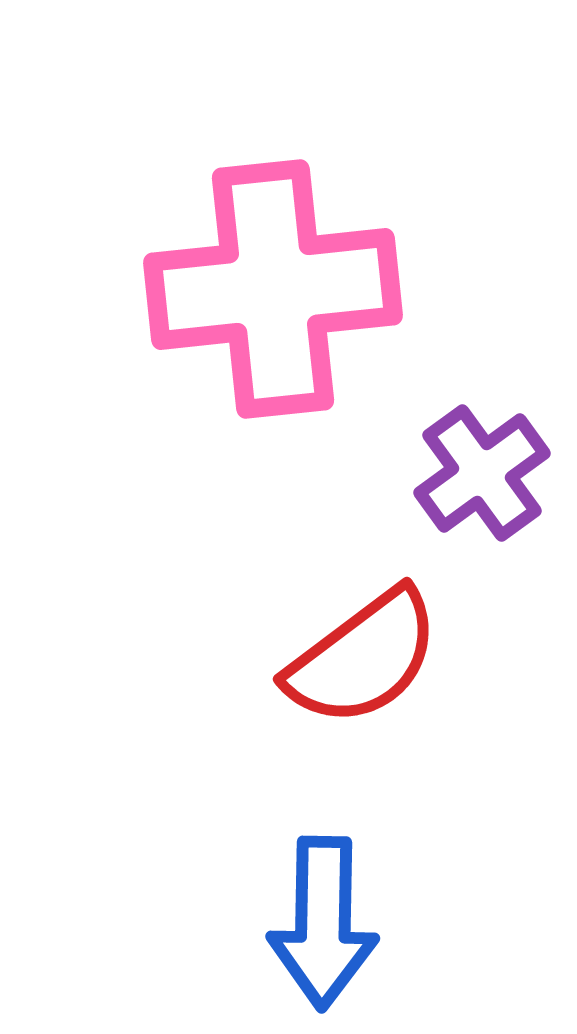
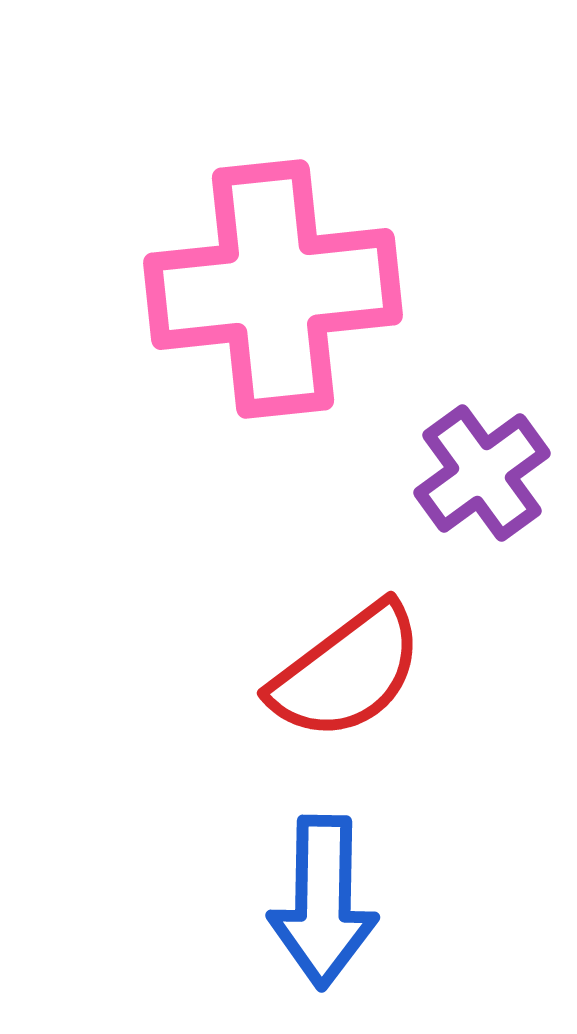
red semicircle: moved 16 px left, 14 px down
blue arrow: moved 21 px up
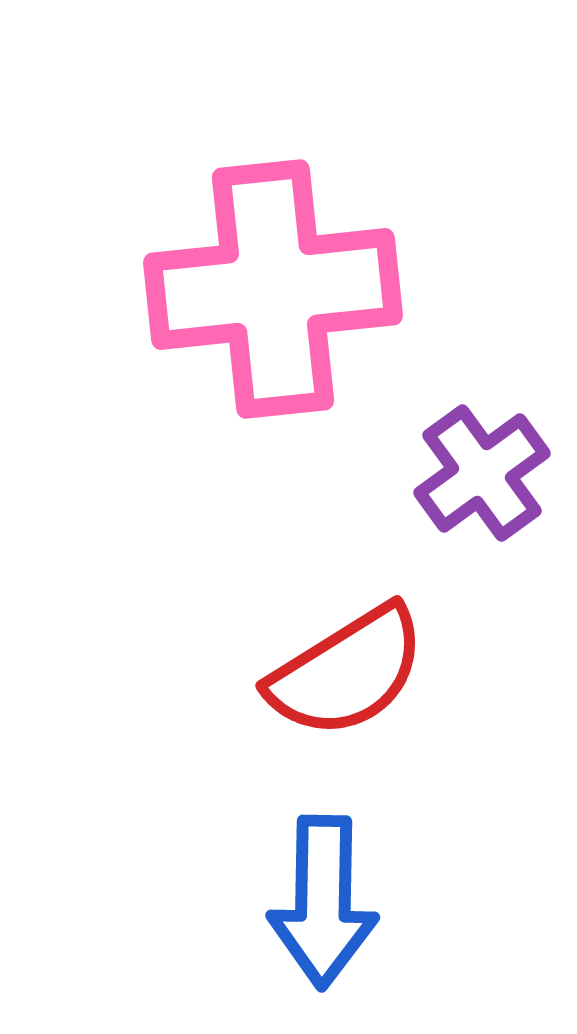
red semicircle: rotated 5 degrees clockwise
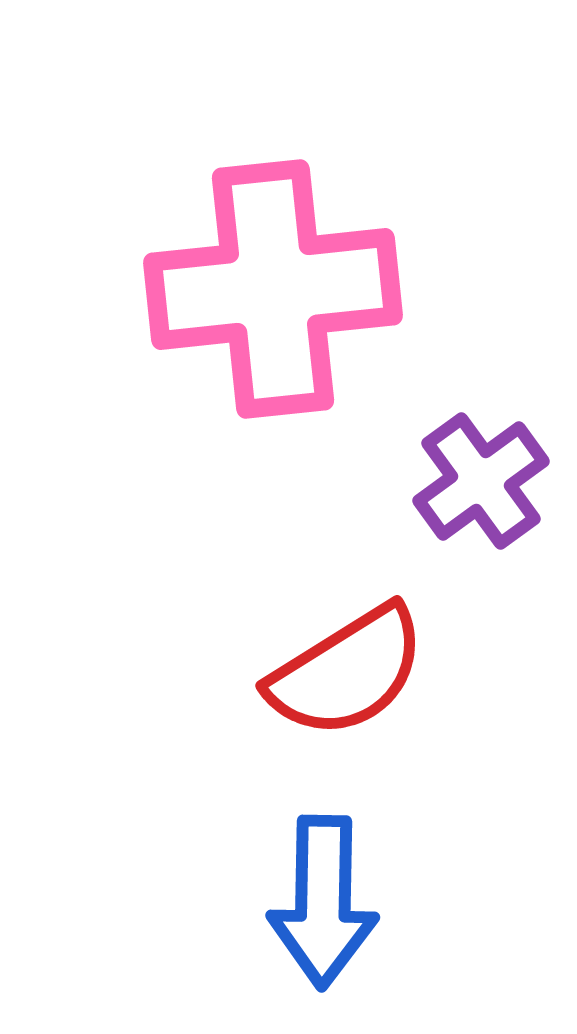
purple cross: moved 1 px left, 8 px down
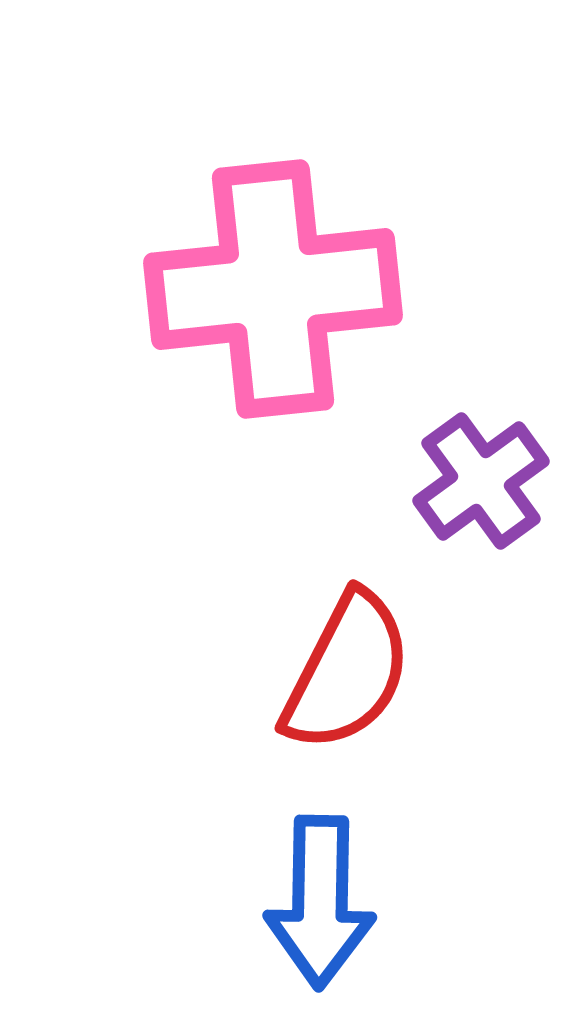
red semicircle: rotated 31 degrees counterclockwise
blue arrow: moved 3 px left
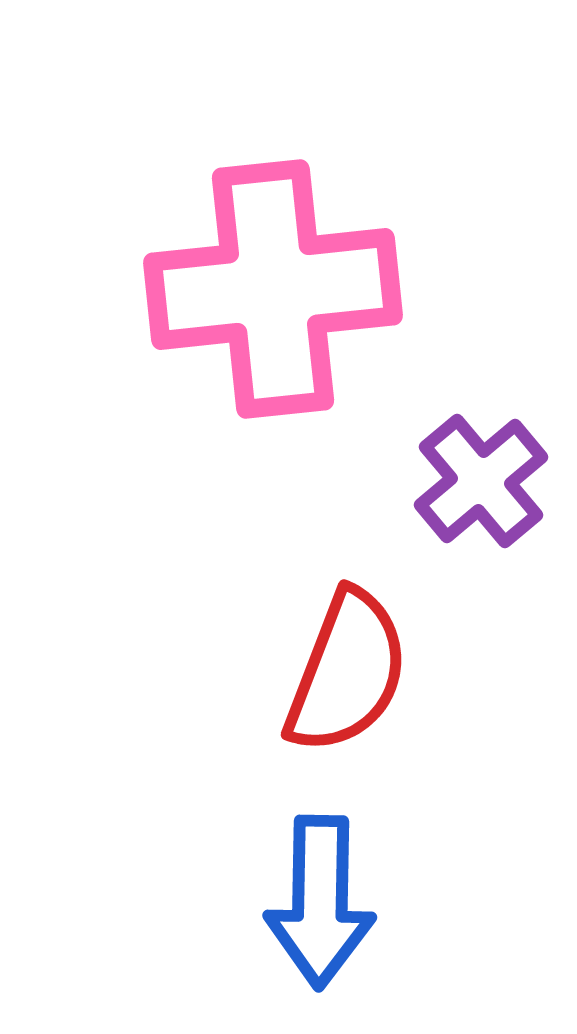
purple cross: rotated 4 degrees counterclockwise
red semicircle: rotated 6 degrees counterclockwise
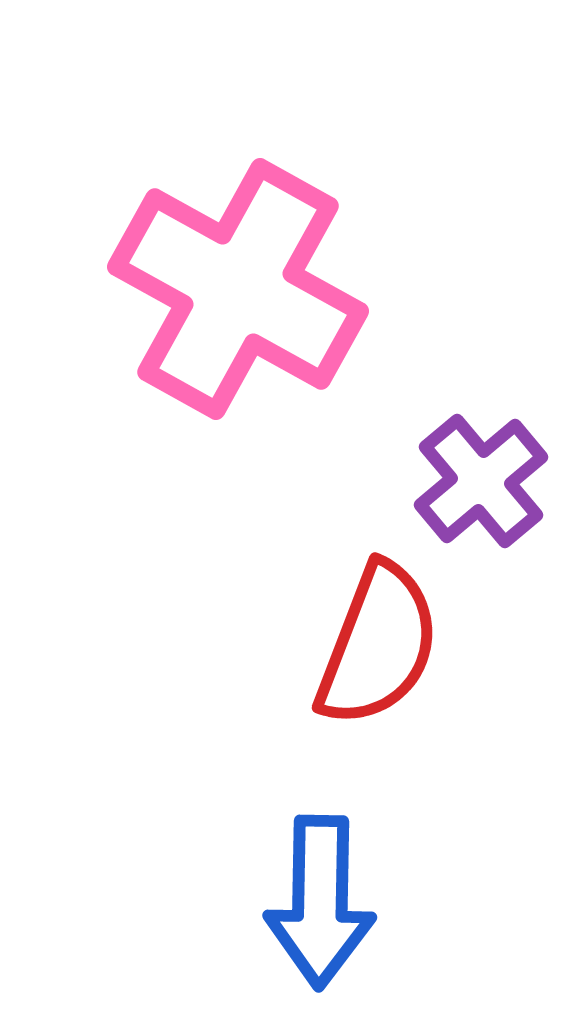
pink cross: moved 35 px left; rotated 35 degrees clockwise
red semicircle: moved 31 px right, 27 px up
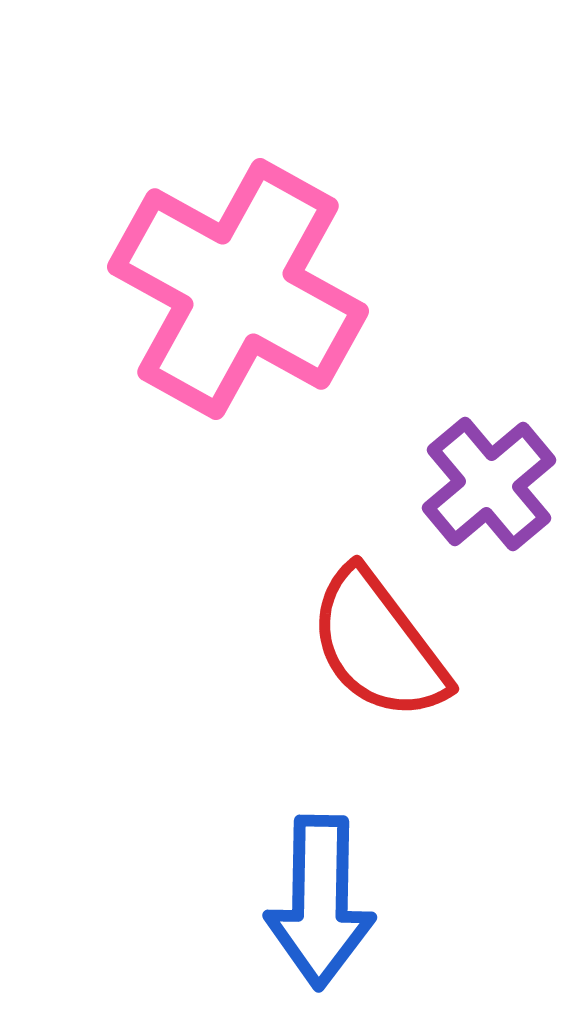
purple cross: moved 8 px right, 3 px down
red semicircle: rotated 122 degrees clockwise
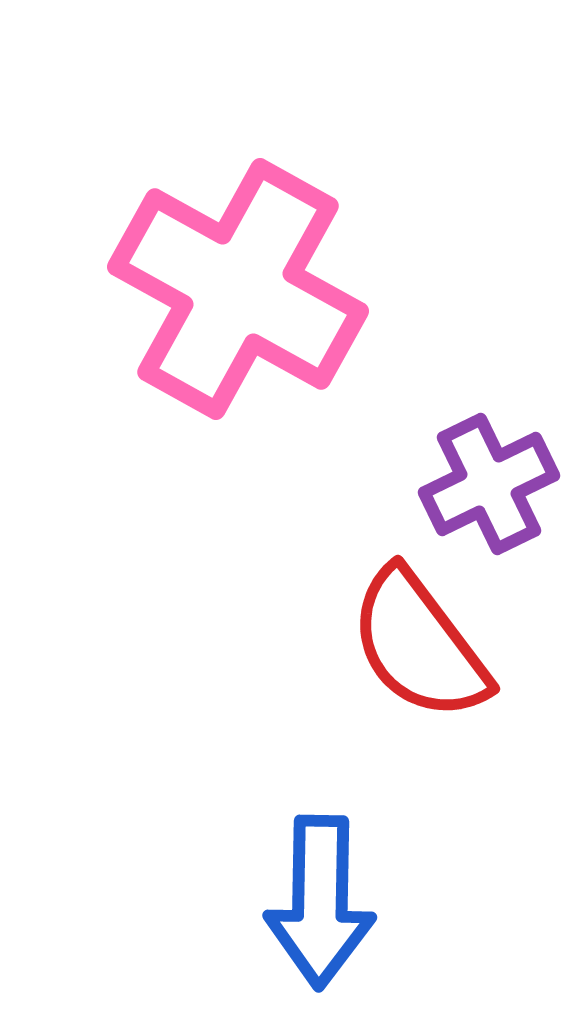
purple cross: rotated 14 degrees clockwise
red semicircle: moved 41 px right
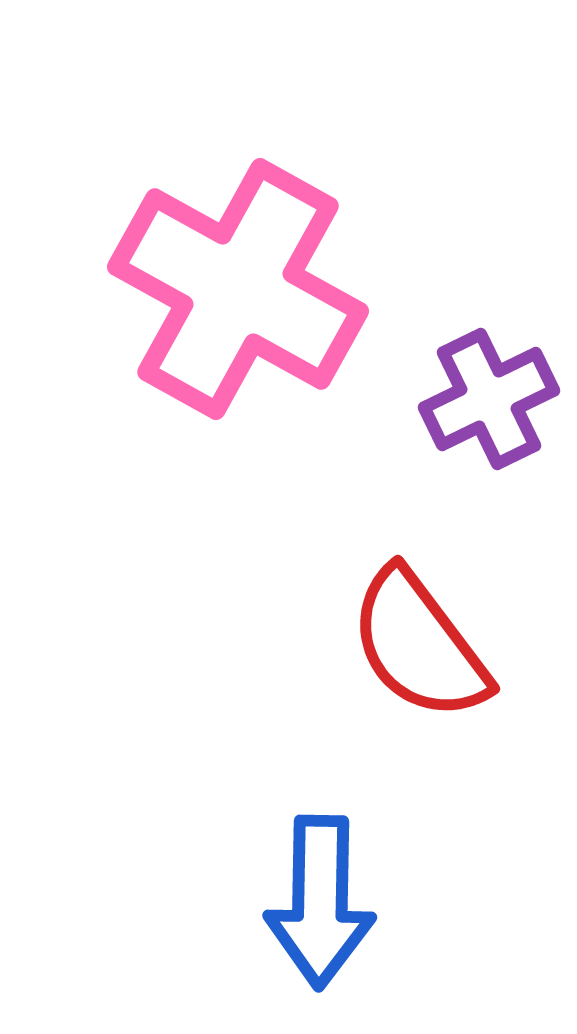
purple cross: moved 85 px up
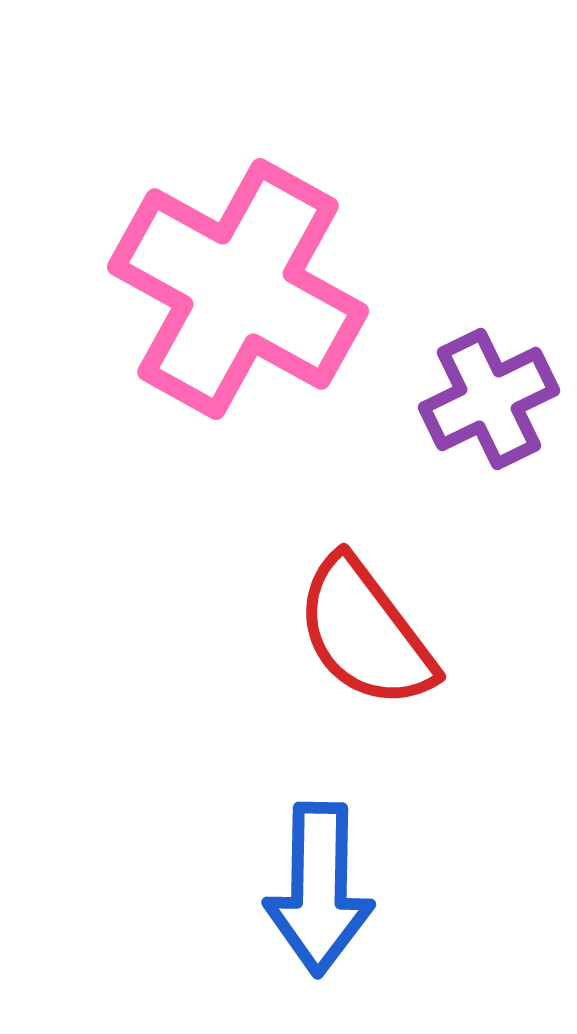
red semicircle: moved 54 px left, 12 px up
blue arrow: moved 1 px left, 13 px up
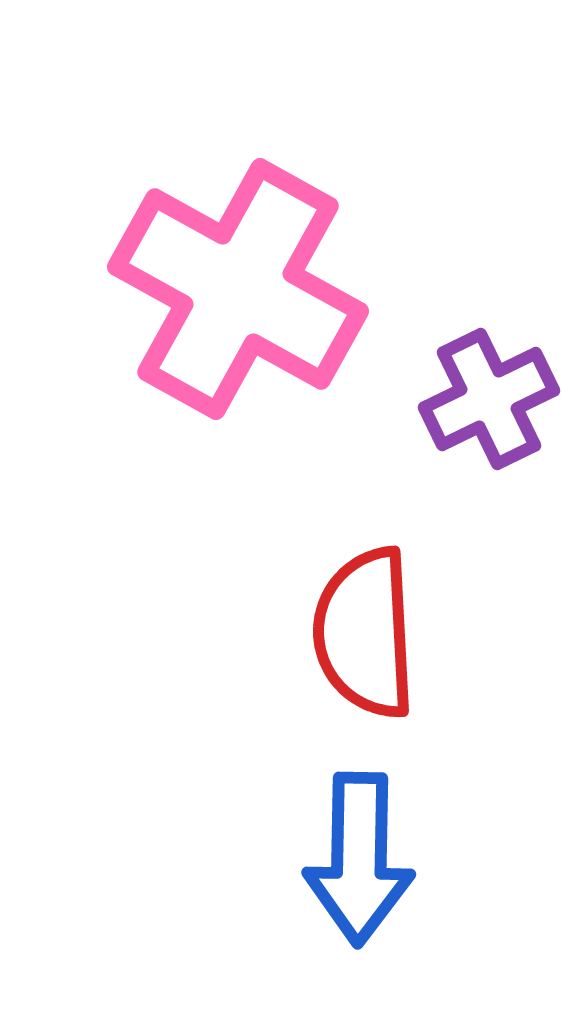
red semicircle: rotated 34 degrees clockwise
blue arrow: moved 40 px right, 30 px up
